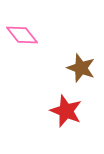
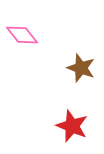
red star: moved 6 px right, 15 px down
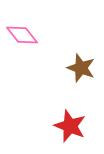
red star: moved 2 px left
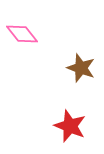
pink diamond: moved 1 px up
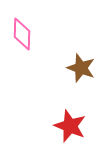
pink diamond: rotated 40 degrees clockwise
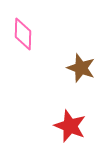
pink diamond: moved 1 px right
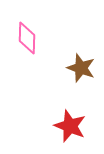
pink diamond: moved 4 px right, 4 px down
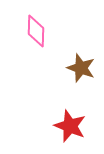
pink diamond: moved 9 px right, 7 px up
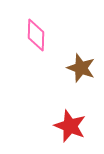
pink diamond: moved 4 px down
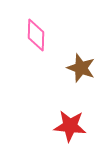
red star: rotated 16 degrees counterclockwise
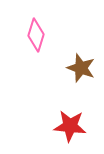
pink diamond: rotated 16 degrees clockwise
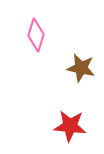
brown star: rotated 8 degrees counterclockwise
